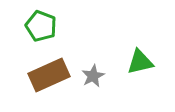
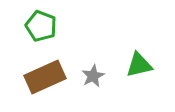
green triangle: moved 1 px left, 3 px down
brown rectangle: moved 4 px left, 2 px down
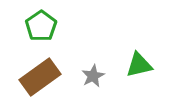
green pentagon: rotated 16 degrees clockwise
brown rectangle: moved 5 px left; rotated 12 degrees counterclockwise
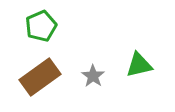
green pentagon: rotated 12 degrees clockwise
gray star: rotated 10 degrees counterclockwise
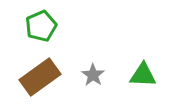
green triangle: moved 4 px right, 10 px down; rotated 16 degrees clockwise
gray star: moved 1 px up
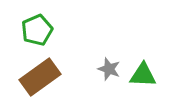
green pentagon: moved 4 px left, 4 px down
gray star: moved 16 px right, 6 px up; rotated 15 degrees counterclockwise
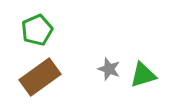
green triangle: rotated 20 degrees counterclockwise
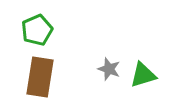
brown rectangle: rotated 45 degrees counterclockwise
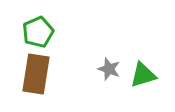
green pentagon: moved 1 px right, 2 px down
brown rectangle: moved 4 px left, 3 px up
